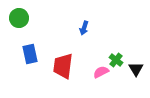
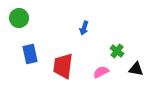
green cross: moved 1 px right, 9 px up
black triangle: rotated 49 degrees counterclockwise
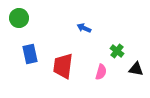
blue arrow: rotated 96 degrees clockwise
pink semicircle: rotated 133 degrees clockwise
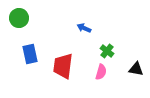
green cross: moved 10 px left
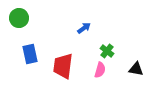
blue arrow: rotated 120 degrees clockwise
pink semicircle: moved 1 px left, 2 px up
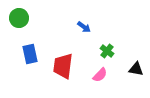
blue arrow: moved 1 px up; rotated 72 degrees clockwise
pink semicircle: moved 5 px down; rotated 28 degrees clockwise
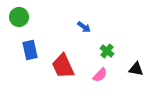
green circle: moved 1 px up
blue rectangle: moved 4 px up
red trapezoid: rotated 32 degrees counterclockwise
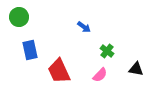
red trapezoid: moved 4 px left, 5 px down
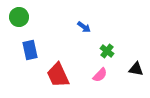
red trapezoid: moved 1 px left, 4 px down
